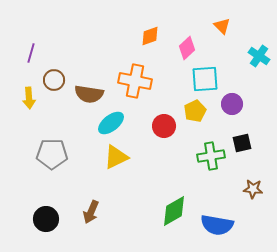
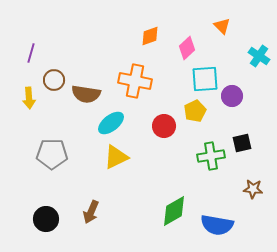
brown semicircle: moved 3 px left
purple circle: moved 8 px up
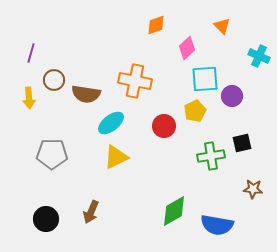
orange diamond: moved 6 px right, 11 px up
cyan cross: rotated 10 degrees counterclockwise
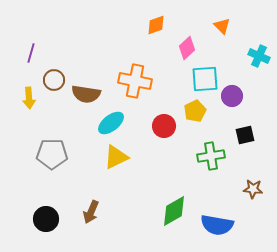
black square: moved 3 px right, 8 px up
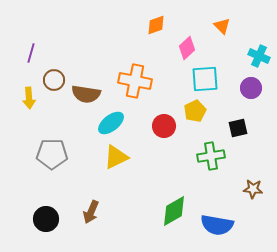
purple circle: moved 19 px right, 8 px up
black square: moved 7 px left, 7 px up
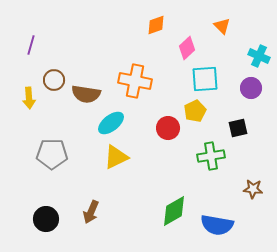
purple line: moved 8 px up
red circle: moved 4 px right, 2 px down
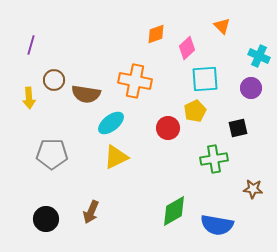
orange diamond: moved 9 px down
green cross: moved 3 px right, 3 px down
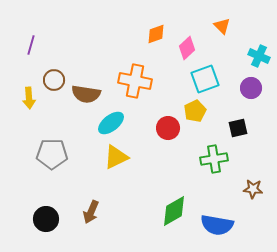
cyan square: rotated 16 degrees counterclockwise
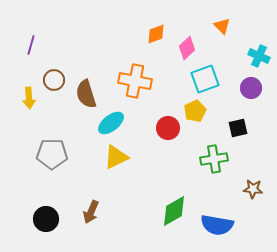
brown semicircle: rotated 64 degrees clockwise
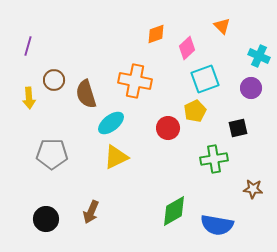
purple line: moved 3 px left, 1 px down
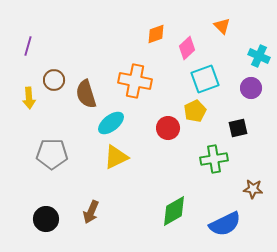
blue semicircle: moved 8 px right, 1 px up; rotated 36 degrees counterclockwise
